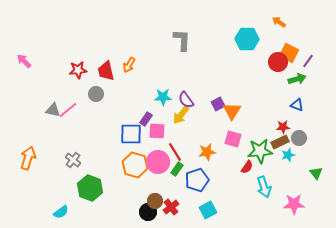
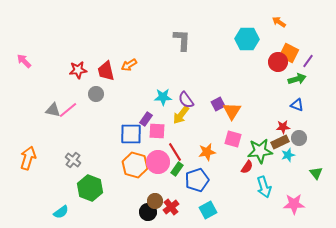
orange arrow at (129, 65): rotated 28 degrees clockwise
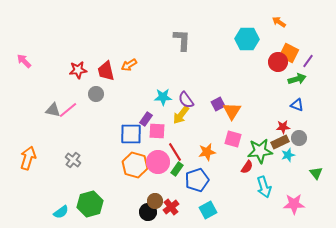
green hexagon at (90, 188): moved 16 px down; rotated 25 degrees clockwise
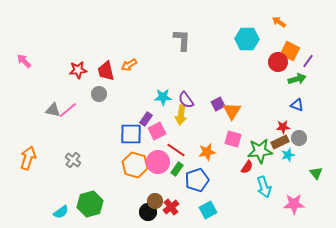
orange square at (289, 53): moved 1 px right, 2 px up
gray circle at (96, 94): moved 3 px right
yellow arrow at (181, 115): rotated 30 degrees counterclockwise
pink square at (157, 131): rotated 30 degrees counterclockwise
red line at (175, 152): moved 1 px right, 2 px up; rotated 24 degrees counterclockwise
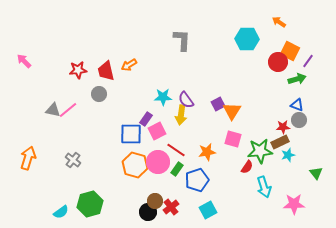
gray circle at (299, 138): moved 18 px up
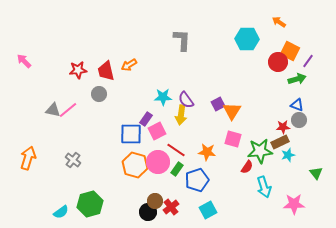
orange star at (207, 152): rotated 18 degrees clockwise
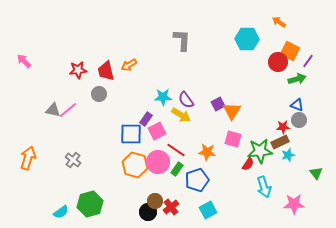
yellow arrow at (181, 115): rotated 66 degrees counterclockwise
red semicircle at (247, 167): moved 1 px right, 3 px up
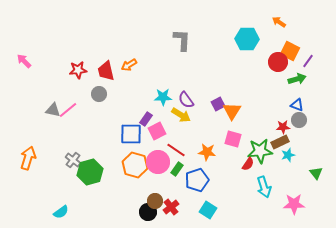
green hexagon at (90, 204): moved 32 px up
cyan square at (208, 210): rotated 30 degrees counterclockwise
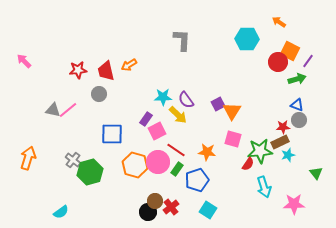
yellow arrow at (181, 115): moved 3 px left; rotated 12 degrees clockwise
blue square at (131, 134): moved 19 px left
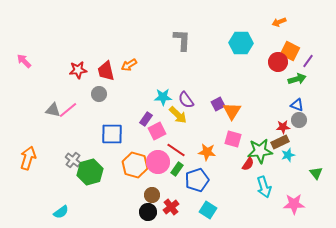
orange arrow at (279, 22): rotated 56 degrees counterclockwise
cyan hexagon at (247, 39): moved 6 px left, 4 px down
brown circle at (155, 201): moved 3 px left, 6 px up
